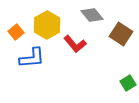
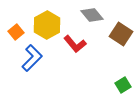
blue L-shape: rotated 40 degrees counterclockwise
green square: moved 5 px left, 2 px down
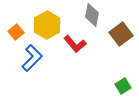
gray diamond: rotated 50 degrees clockwise
brown square: rotated 20 degrees clockwise
green square: moved 1 px down
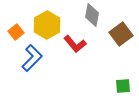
green square: rotated 28 degrees clockwise
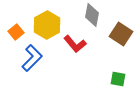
brown square: rotated 20 degrees counterclockwise
green square: moved 5 px left, 7 px up; rotated 14 degrees clockwise
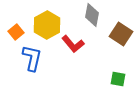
red L-shape: moved 2 px left
blue L-shape: rotated 32 degrees counterclockwise
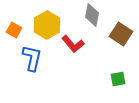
orange square: moved 2 px left, 2 px up; rotated 21 degrees counterclockwise
green square: rotated 21 degrees counterclockwise
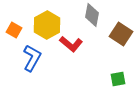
red L-shape: moved 2 px left; rotated 10 degrees counterclockwise
blue L-shape: rotated 16 degrees clockwise
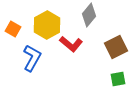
gray diamond: moved 3 px left; rotated 30 degrees clockwise
orange square: moved 1 px left, 1 px up
brown square: moved 5 px left, 13 px down; rotated 30 degrees clockwise
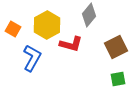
red L-shape: rotated 25 degrees counterclockwise
